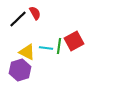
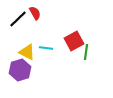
green line: moved 27 px right, 6 px down
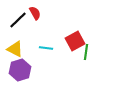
black line: moved 1 px down
red square: moved 1 px right
yellow triangle: moved 12 px left, 3 px up
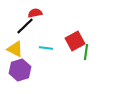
red semicircle: rotated 72 degrees counterclockwise
black line: moved 7 px right, 6 px down
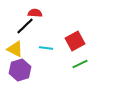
red semicircle: rotated 16 degrees clockwise
green line: moved 6 px left, 12 px down; rotated 56 degrees clockwise
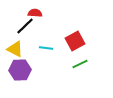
purple hexagon: rotated 15 degrees clockwise
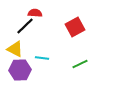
red square: moved 14 px up
cyan line: moved 4 px left, 10 px down
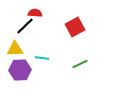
yellow triangle: rotated 30 degrees counterclockwise
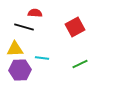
black line: moved 1 px left, 1 px down; rotated 60 degrees clockwise
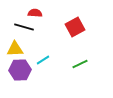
cyan line: moved 1 px right, 2 px down; rotated 40 degrees counterclockwise
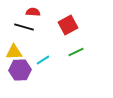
red semicircle: moved 2 px left, 1 px up
red square: moved 7 px left, 2 px up
yellow triangle: moved 1 px left, 3 px down
green line: moved 4 px left, 12 px up
